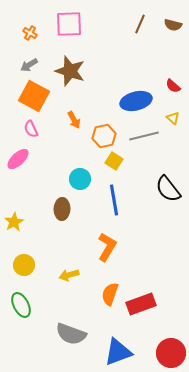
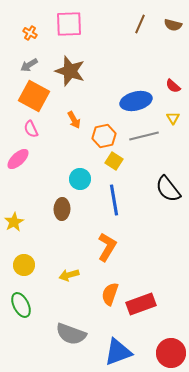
yellow triangle: rotated 16 degrees clockwise
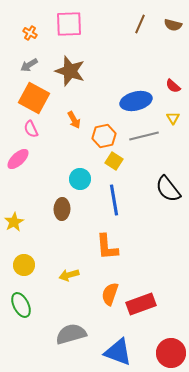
orange square: moved 2 px down
orange L-shape: rotated 144 degrees clockwise
gray semicircle: rotated 144 degrees clockwise
blue triangle: rotated 40 degrees clockwise
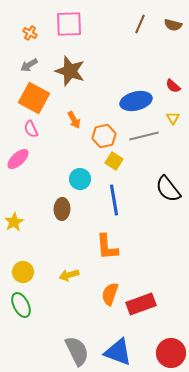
yellow circle: moved 1 px left, 7 px down
gray semicircle: moved 6 px right, 17 px down; rotated 80 degrees clockwise
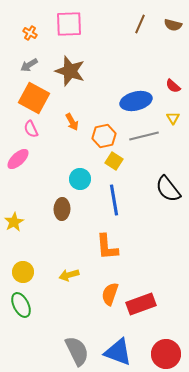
orange arrow: moved 2 px left, 2 px down
red circle: moved 5 px left, 1 px down
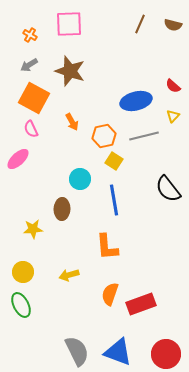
orange cross: moved 2 px down
yellow triangle: moved 2 px up; rotated 16 degrees clockwise
yellow star: moved 19 px right, 7 px down; rotated 24 degrees clockwise
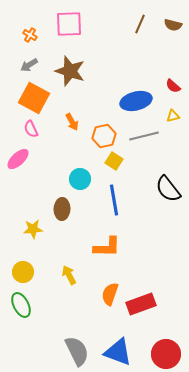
yellow triangle: rotated 32 degrees clockwise
orange L-shape: rotated 84 degrees counterclockwise
yellow arrow: rotated 78 degrees clockwise
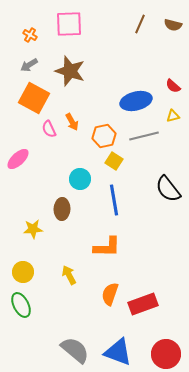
pink semicircle: moved 18 px right
red rectangle: moved 2 px right
gray semicircle: moved 2 px left, 1 px up; rotated 24 degrees counterclockwise
